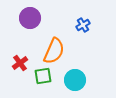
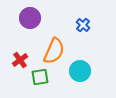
blue cross: rotated 16 degrees counterclockwise
red cross: moved 3 px up
green square: moved 3 px left, 1 px down
cyan circle: moved 5 px right, 9 px up
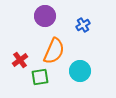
purple circle: moved 15 px right, 2 px up
blue cross: rotated 16 degrees clockwise
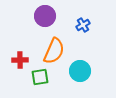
red cross: rotated 35 degrees clockwise
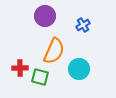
red cross: moved 8 px down
cyan circle: moved 1 px left, 2 px up
green square: rotated 24 degrees clockwise
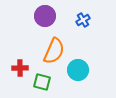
blue cross: moved 5 px up
cyan circle: moved 1 px left, 1 px down
green square: moved 2 px right, 5 px down
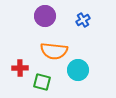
orange semicircle: rotated 72 degrees clockwise
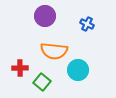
blue cross: moved 4 px right, 4 px down; rotated 32 degrees counterclockwise
green square: rotated 24 degrees clockwise
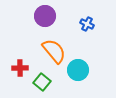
orange semicircle: rotated 136 degrees counterclockwise
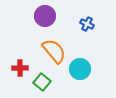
cyan circle: moved 2 px right, 1 px up
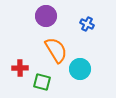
purple circle: moved 1 px right
orange semicircle: moved 2 px right, 1 px up; rotated 8 degrees clockwise
green square: rotated 24 degrees counterclockwise
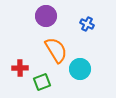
green square: rotated 36 degrees counterclockwise
